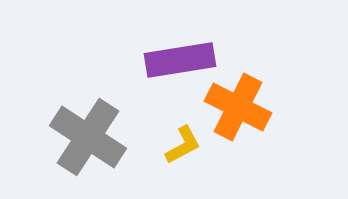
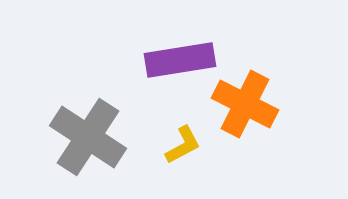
orange cross: moved 7 px right, 3 px up
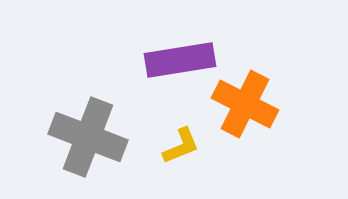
gray cross: rotated 12 degrees counterclockwise
yellow L-shape: moved 2 px left, 1 px down; rotated 6 degrees clockwise
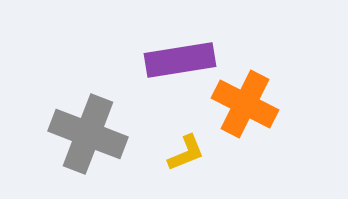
gray cross: moved 3 px up
yellow L-shape: moved 5 px right, 7 px down
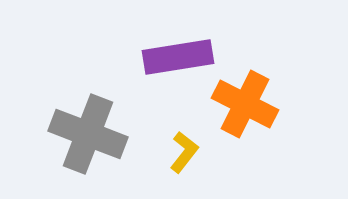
purple rectangle: moved 2 px left, 3 px up
yellow L-shape: moved 2 px left, 1 px up; rotated 30 degrees counterclockwise
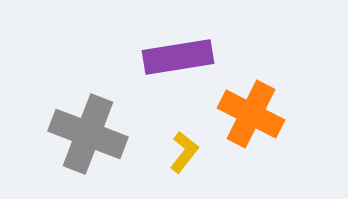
orange cross: moved 6 px right, 10 px down
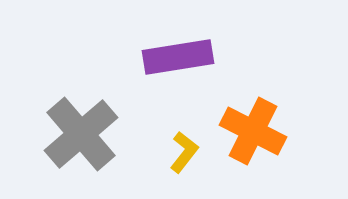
orange cross: moved 2 px right, 17 px down
gray cross: moved 7 px left; rotated 28 degrees clockwise
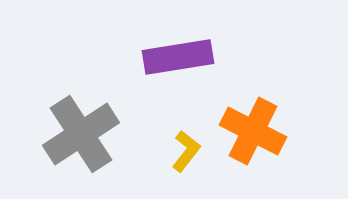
gray cross: rotated 8 degrees clockwise
yellow L-shape: moved 2 px right, 1 px up
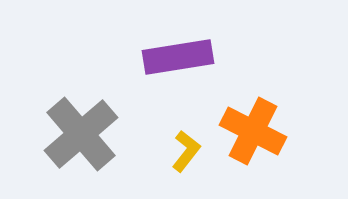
gray cross: rotated 8 degrees counterclockwise
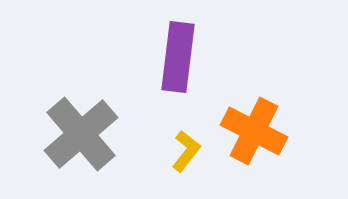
purple rectangle: rotated 74 degrees counterclockwise
orange cross: moved 1 px right
